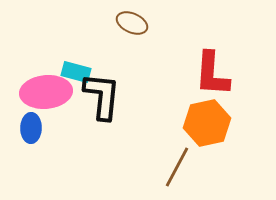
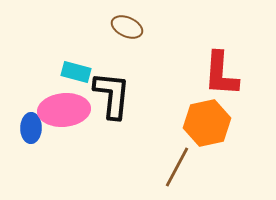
brown ellipse: moved 5 px left, 4 px down
red L-shape: moved 9 px right
pink ellipse: moved 18 px right, 18 px down
black L-shape: moved 10 px right, 1 px up
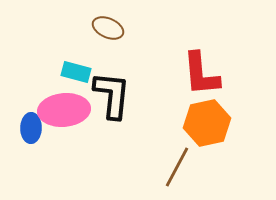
brown ellipse: moved 19 px left, 1 px down
red L-shape: moved 20 px left; rotated 9 degrees counterclockwise
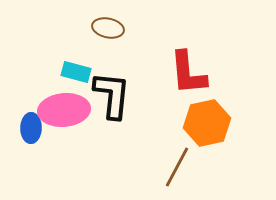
brown ellipse: rotated 12 degrees counterclockwise
red L-shape: moved 13 px left, 1 px up
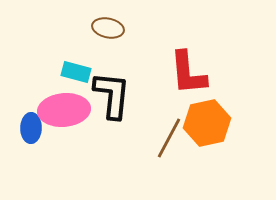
brown line: moved 8 px left, 29 px up
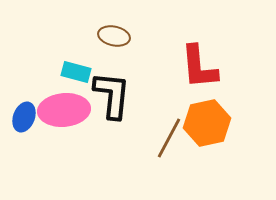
brown ellipse: moved 6 px right, 8 px down
red L-shape: moved 11 px right, 6 px up
blue ellipse: moved 7 px left, 11 px up; rotated 20 degrees clockwise
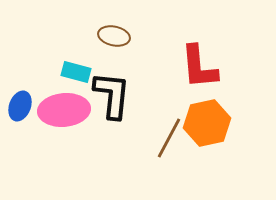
blue ellipse: moved 4 px left, 11 px up
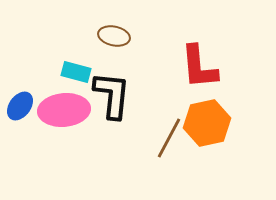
blue ellipse: rotated 16 degrees clockwise
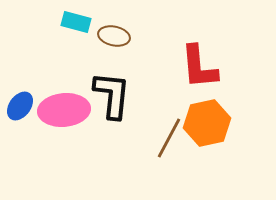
cyan rectangle: moved 50 px up
